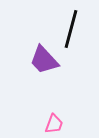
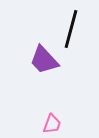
pink trapezoid: moved 2 px left
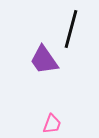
purple trapezoid: rotated 8 degrees clockwise
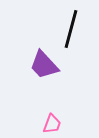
purple trapezoid: moved 5 px down; rotated 8 degrees counterclockwise
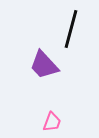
pink trapezoid: moved 2 px up
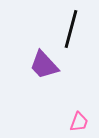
pink trapezoid: moved 27 px right
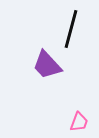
purple trapezoid: moved 3 px right
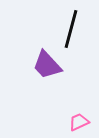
pink trapezoid: rotated 135 degrees counterclockwise
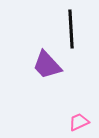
black line: rotated 18 degrees counterclockwise
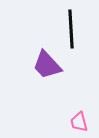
pink trapezoid: rotated 80 degrees counterclockwise
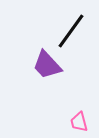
black line: moved 2 px down; rotated 39 degrees clockwise
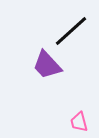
black line: rotated 12 degrees clockwise
